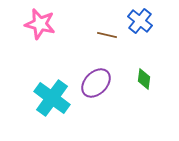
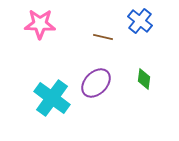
pink star: rotated 12 degrees counterclockwise
brown line: moved 4 px left, 2 px down
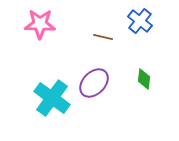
purple ellipse: moved 2 px left
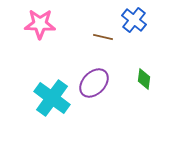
blue cross: moved 6 px left, 1 px up
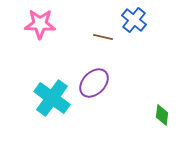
green diamond: moved 18 px right, 36 px down
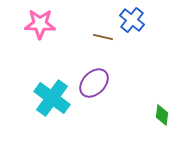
blue cross: moved 2 px left
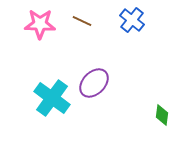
brown line: moved 21 px left, 16 px up; rotated 12 degrees clockwise
